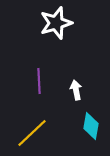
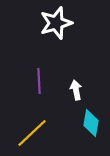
cyan diamond: moved 3 px up
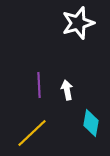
white star: moved 22 px right
purple line: moved 4 px down
white arrow: moved 9 px left
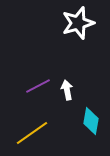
purple line: moved 1 px left, 1 px down; rotated 65 degrees clockwise
cyan diamond: moved 2 px up
yellow line: rotated 8 degrees clockwise
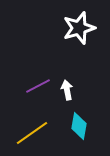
white star: moved 1 px right, 5 px down
cyan diamond: moved 12 px left, 5 px down
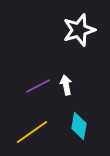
white star: moved 2 px down
white arrow: moved 1 px left, 5 px up
yellow line: moved 1 px up
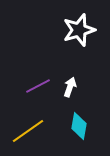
white arrow: moved 4 px right, 2 px down; rotated 30 degrees clockwise
yellow line: moved 4 px left, 1 px up
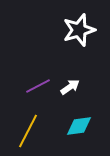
white arrow: rotated 36 degrees clockwise
cyan diamond: rotated 72 degrees clockwise
yellow line: rotated 28 degrees counterclockwise
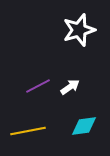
cyan diamond: moved 5 px right
yellow line: rotated 52 degrees clockwise
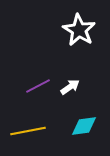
white star: rotated 24 degrees counterclockwise
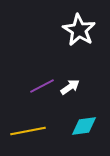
purple line: moved 4 px right
